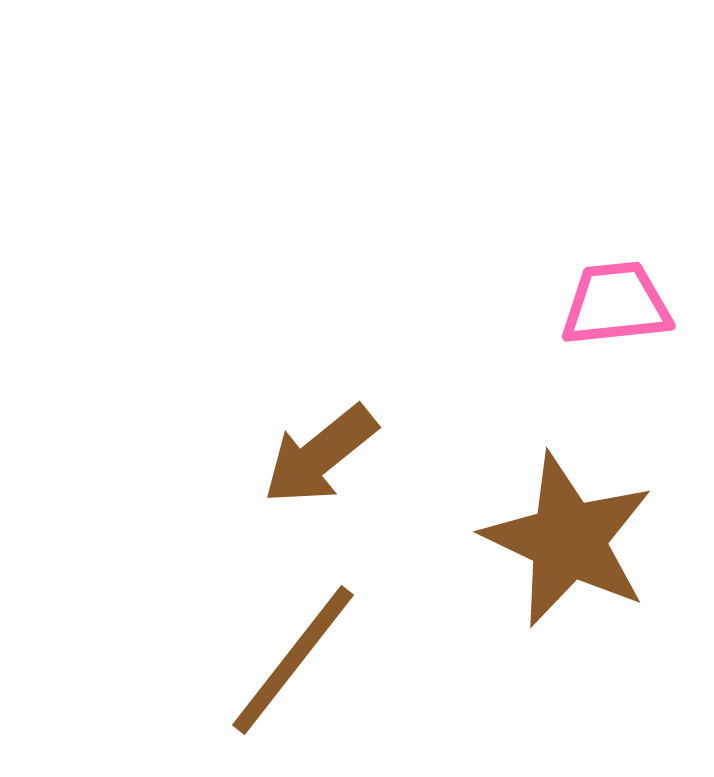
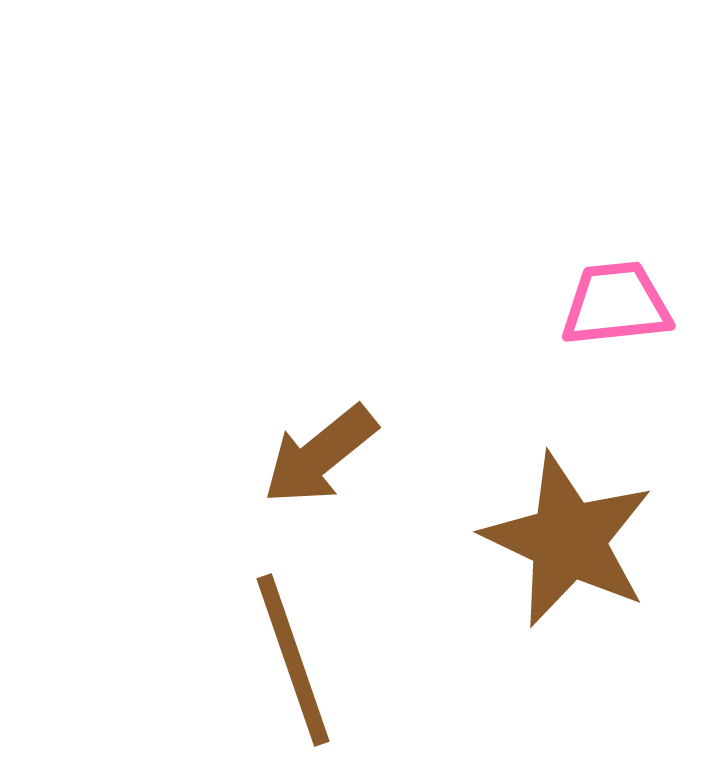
brown line: rotated 57 degrees counterclockwise
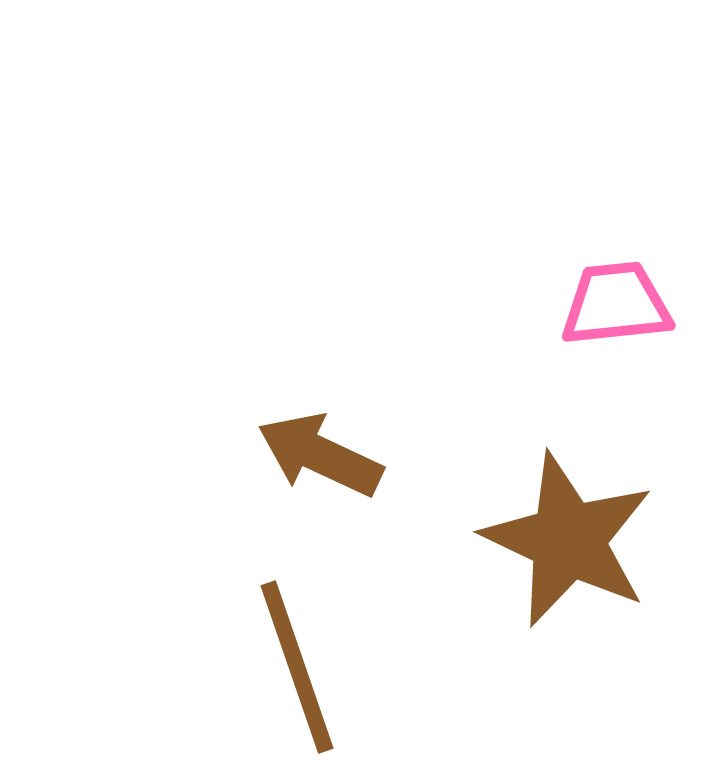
brown arrow: rotated 64 degrees clockwise
brown line: moved 4 px right, 7 px down
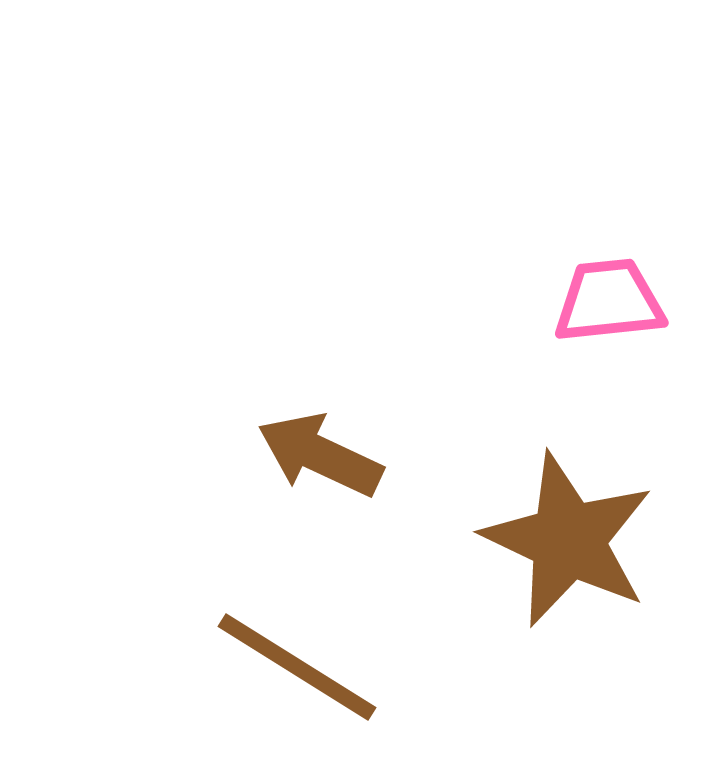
pink trapezoid: moved 7 px left, 3 px up
brown line: rotated 39 degrees counterclockwise
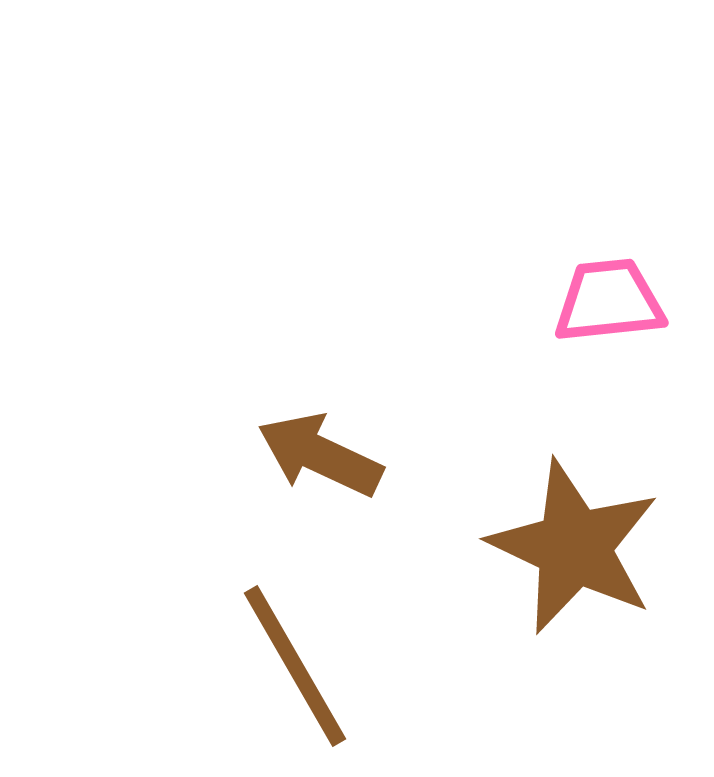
brown star: moved 6 px right, 7 px down
brown line: moved 2 px left, 1 px up; rotated 28 degrees clockwise
